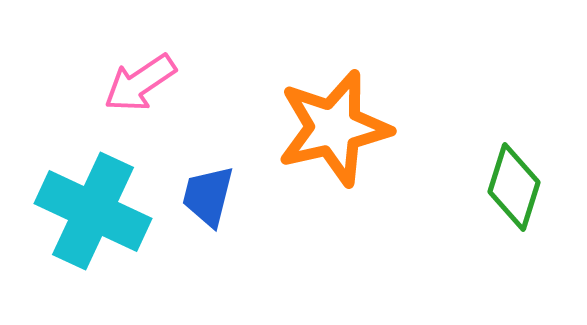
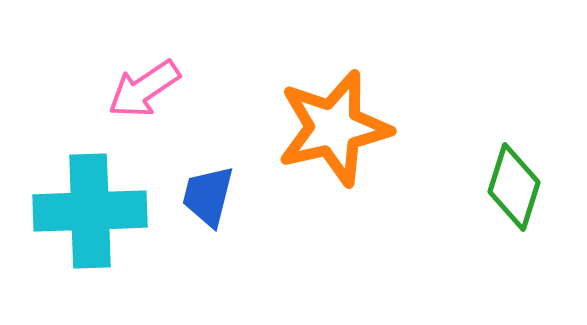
pink arrow: moved 4 px right, 6 px down
cyan cross: moved 3 px left; rotated 27 degrees counterclockwise
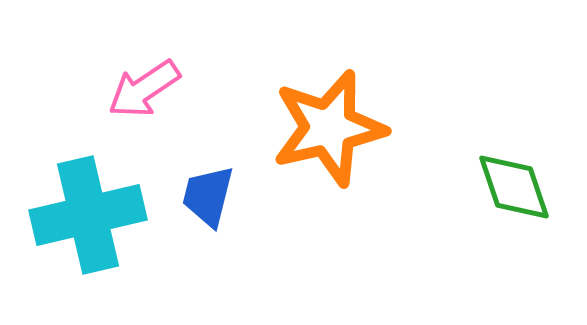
orange star: moved 5 px left
green diamond: rotated 36 degrees counterclockwise
cyan cross: moved 2 px left, 4 px down; rotated 11 degrees counterclockwise
